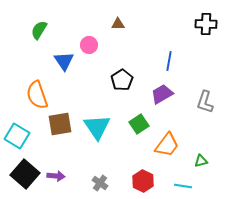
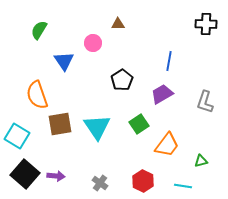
pink circle: moved 4 px right, 2 px up
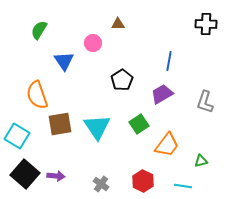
gray cross: moved 1 px right, 1 px down
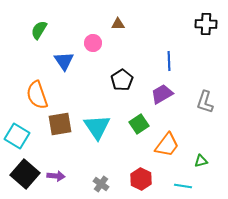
blue line: rotated 12 degrees counterclockwise
red hexagon: moved 2 px left, 2 px up
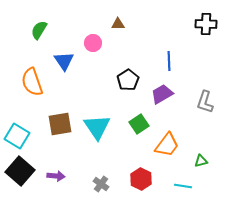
black pentagon: moved 6 px right
orange semicircle: moved 5 px left, 13 px up
black square: moved 5 px left, 3 px up
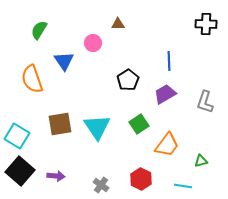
orange semicircle: moved 3 px up
purple trapezoid: moved 3 px right
gray cross: moved 1 px down
